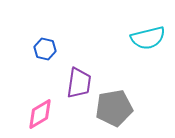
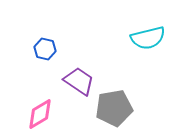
purple trapezoid: moved 2 px up; rotated 64 degrees counterclockwise
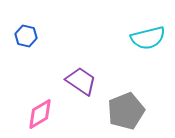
blue hexagon: moved 19 px left, 13 px up
purple trapezoid: moved 2 px right
gray pentagon: moved 12 px right, 3 px down; rotated 12 degrees counterclockwise
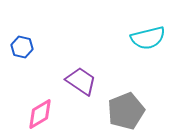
blue hexagon: moved 4 px left, 11 px down
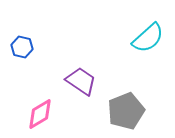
cyan semicircle: rotated 28 degrees counterclockwise
